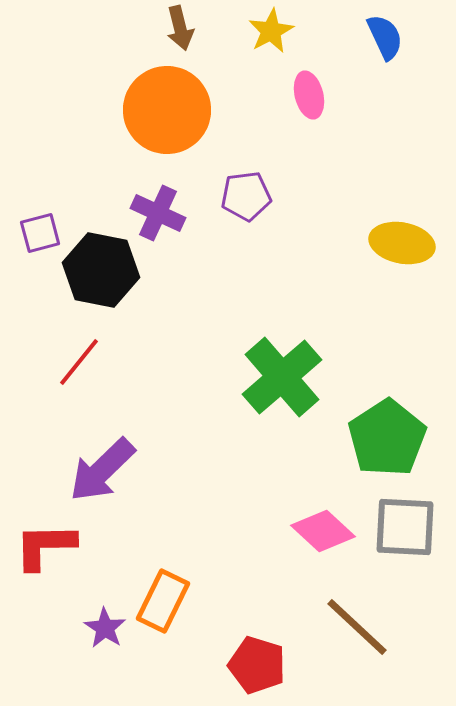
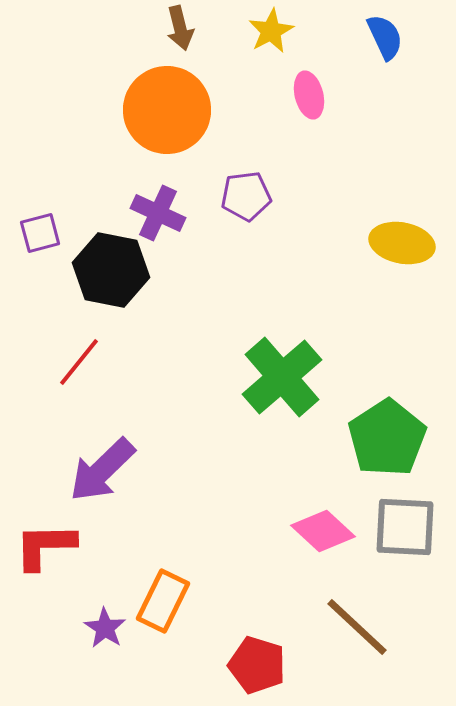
black hexagon: moved 10 px right
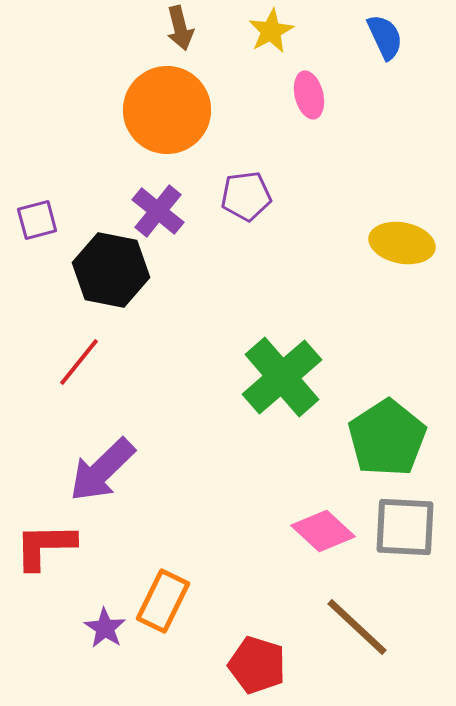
purple cross: moved 2 px up; rotated 14 degrees clockwise
purple square: moved 3 px left, 13 px up
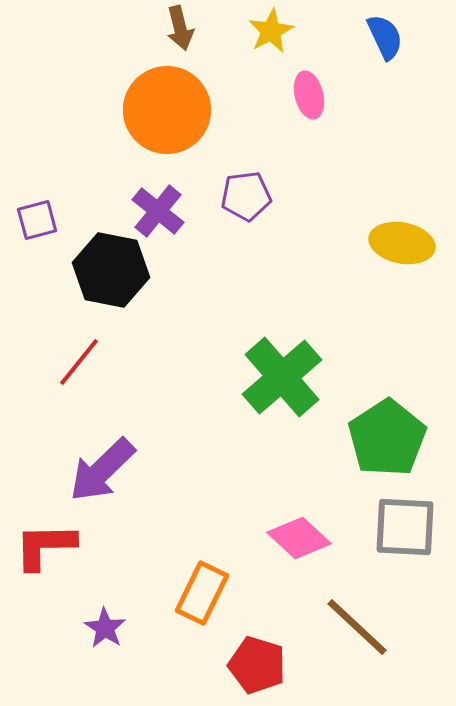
pink diamond: moved 24 px left, 7 px down
orange rectangle: moved 39 px right, 8 px up
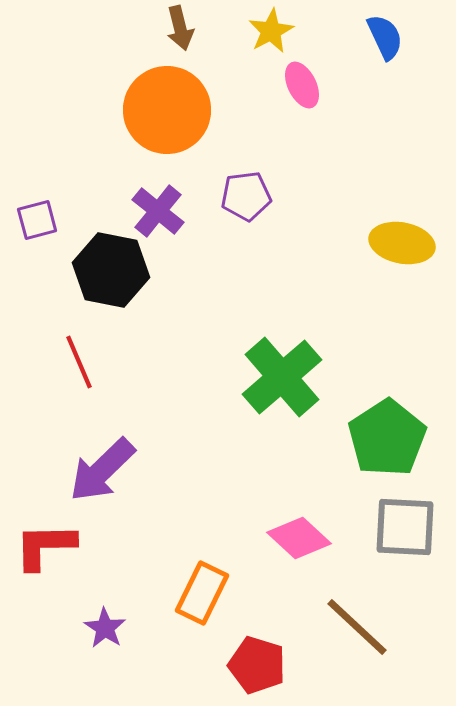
pink ellipse: moved 7 px left, 10 px up; rotated 12 degrees counterclockwise
red line: rotated 62 degrees counterclockwise
